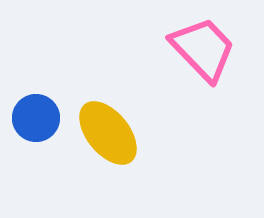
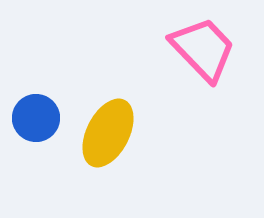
yellow ellipse: rotated 66 degrees clockwise
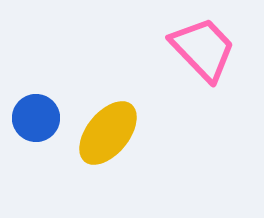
yellow ellipse: rotated 12 degrees clockwise
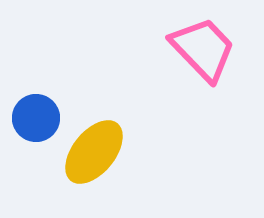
yellow ellipse: moved 14 px left, 19 px down
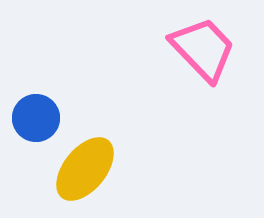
yellow ellipse: moved 9 px left, 17 px down
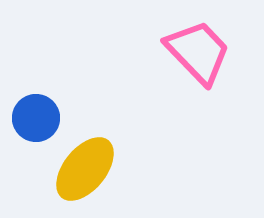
pink trapezoid: moved 5 px left, 3 px down
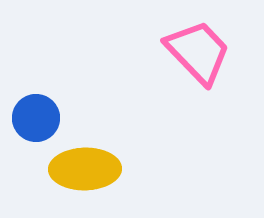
yellow ellipse: rotated 50 degrees clockwise
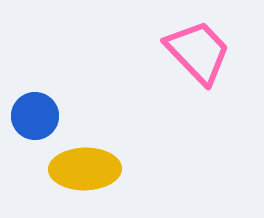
blue circle: moved 1 px left, 2 px up
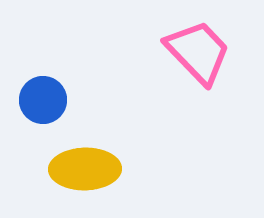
blue circle: moved 8 px right, 16 px up
